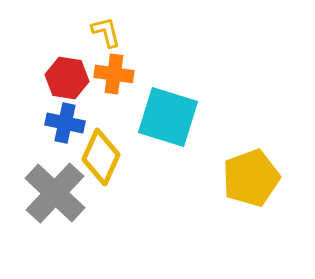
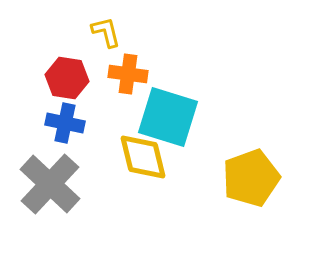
orange cross: moved 14 px right
yellow diamond: moved 42 px right; rotated 38 degrees counterclockwise
gray cross: moved 5 px left, 9 px up
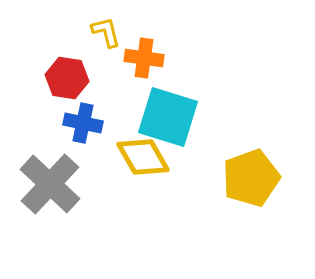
orange cross: moved 16 px right, 16 px up
blue cross: moved 18 px right
yellow diamond: rotated 16 degrees counterclockwise
